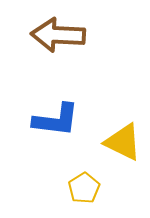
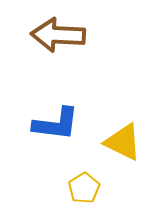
blue L-shape: moved 4 px down
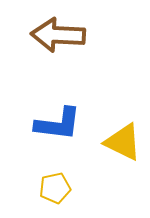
blue L-shape: moved 2 px right
yellow pentagon: moved 29 px left; rotated 20 degrees clockwise
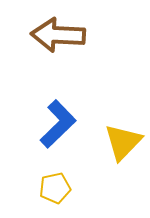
blue L-shape: rotated 51 degrees counterclockwise
yellow triangle: rotated 48 degrees clockwise
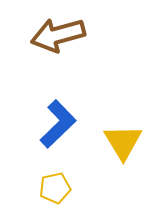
brown arrow: rotated 18 degrees counterclockwise
yellow triangle: rotated 15 degrees counterclockwise
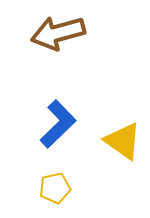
brown arrow: moved 2 px up
yellow triangle: moved 1 px up; rotated 24 degrees counterclockwise
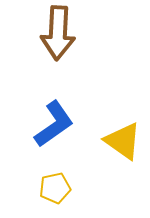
brown arrow: rotated 72 degrees counterclockwise
blue L-shape: moved 4 px left; rotated 9 degrees clockwise
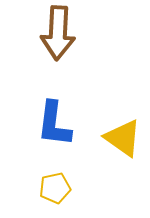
blue L-shape: rotated 132 degrees clockwise
yellow triangle: moved 3 px up
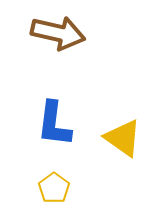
brown arrow: rotated 80 degrees counterclockwise
yellow pentagon: moved 1 px left; rotated 24 degrees counterclockwise
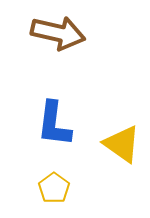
yellow triangle: moved 1 px left, 6 px down
